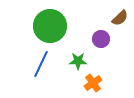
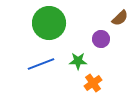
green circle: moved 1 px left, 3 px up
blue line: rotated 44 degrees clockwise
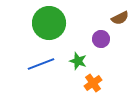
brown semicircle: rotated 18 degrees clockwise
green star: rotated 18 degrees clockwise
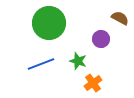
brown semicircle: rotated 126 degrees counterclockwise
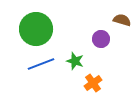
brown semicircle: moved 2 px right, 2 px down; rotated 12 degrees counterclockwise
green circle: moved 13 px left, 6 px down
green star: moved 3 px left
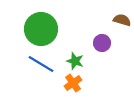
green circle: moved 5 px right
purple circle: moved 1 px right, 4 px down
blue line: rotated 52 degrees clockwise
orange cross: moved 20 px left
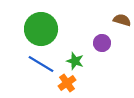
orange cross: moved 6 px left
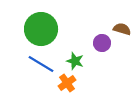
brown semicircle: moved 9 px down
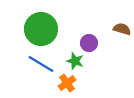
purple circle: moved 13 px left
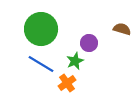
green star: rotated 30 degrees clockwise
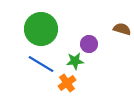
purple circle: moved 1 px down
green star: rotated 18 degrees clockwise
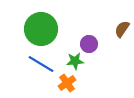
brown semicircle: rotated 72 degrees counterclockwise
